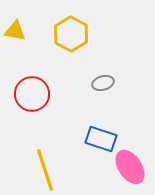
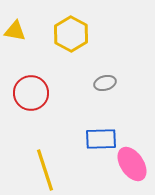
gray ellipse: moved 2 px right
red circle: moved 1 px left, 1 px up
blue rectangle: rotated 20 degrees counterclockwise
pink ellipse: moved 2 px right, 3 px up
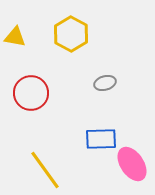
yellow triangle: moved 6 px down
yellow line: rotated 18 degrees counterclockwise
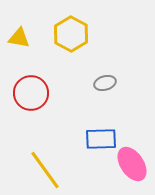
yellow triangle: moved 4 px right, 1 px down
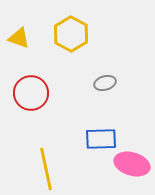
yellow triangle: rotated 10 degrees clockwise
pink ellipse: rotated 40 degrees counterclockwise
yellow line: moved 1 px right, 1 px up; rotated 24 degrees clockwise
